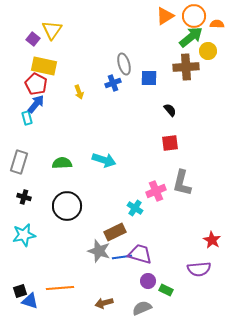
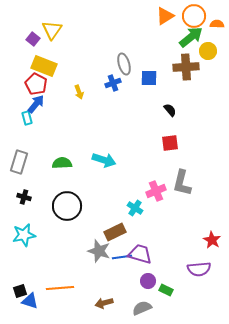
yellow rectangle: rotated 10 degrees clockwise
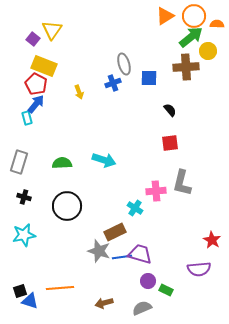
pink cross: rotated 18 degrees clockwise
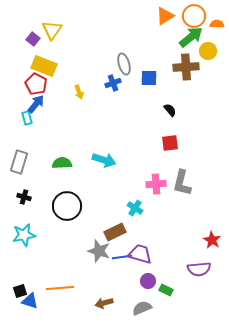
pink cross: moved 7 px up
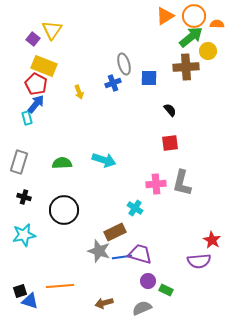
black circle: moved 3 px left, 4 px down
purple semicircle: moved 8 px up
orange line: moved 2 px up
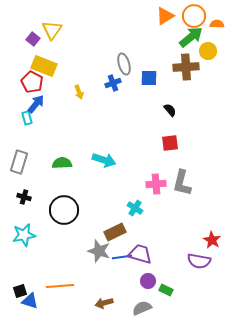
red pentagon: moved 4 px left, 2 px up
purple semicircle: rotated 15 degrees clockwise
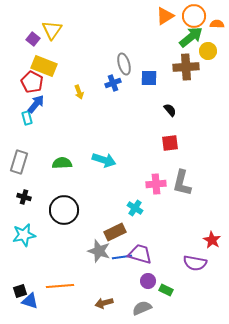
purple semicircle: moved 4 px left, 2 px down
